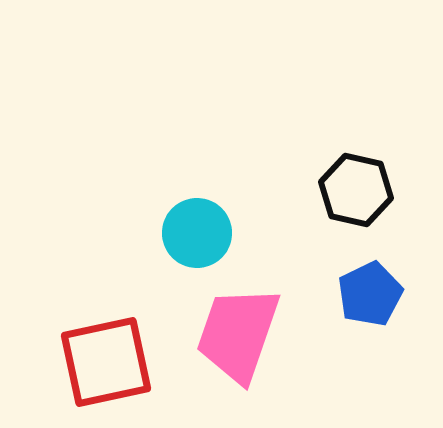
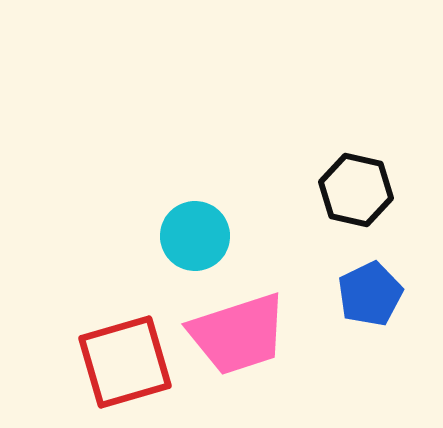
cyan circle: moved 2 px left, 3 px down
pink trapezoid: rotated 127 degrees counterclockwise
red square: moved 19 px right; rotated 4 degrees counterclockwise
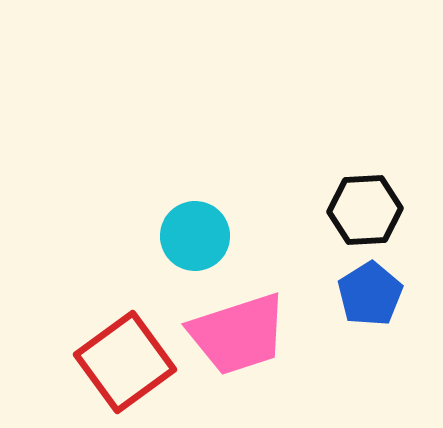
black hexagon: moved 9 px right, 20 px down; rotated 16 degrees counterclockwise
blue pentagon: rotated 6 degrees counterclockwise
red square: rotated 20 degrees counterclockwise
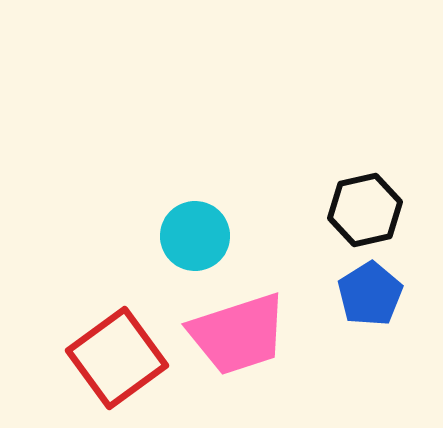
black hexagon: rotated 10 degrees counterclockwise
red square: moved 8 px left, 4 px up
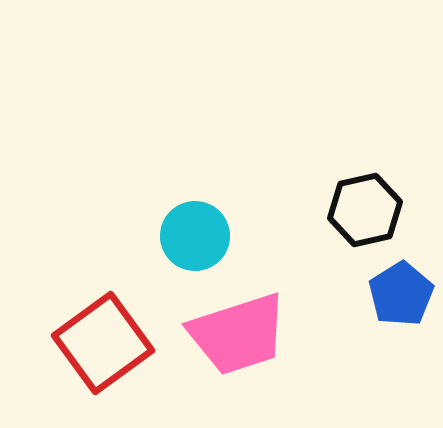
blue pentagon: moved 31 px right
red square: moved 14 px left, 15 px up
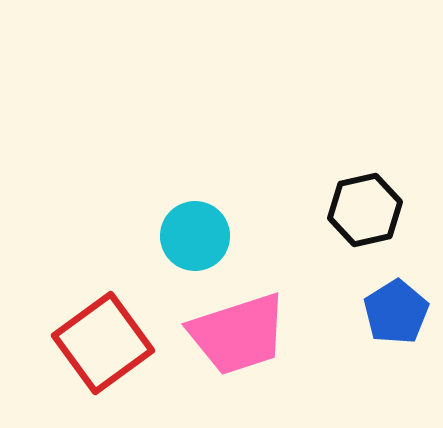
blue pentagon: moved 5 px left, 18 px down
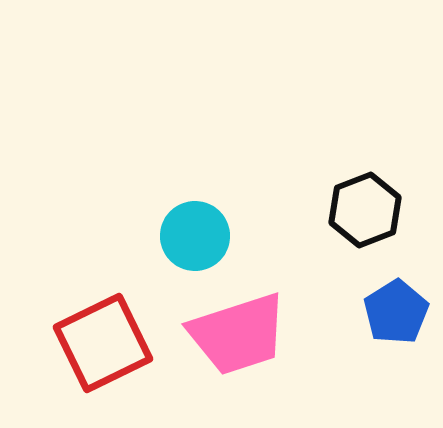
black hexagon: rotated 8 degrees counterclockwise
red square: rotated 10 degrees clockwise
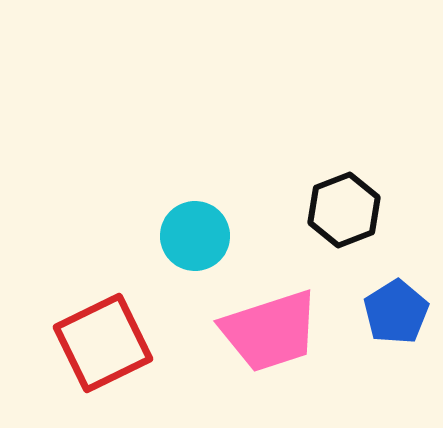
black hexagon: moved 21 px left
pink trapezoid: moved 32 px right, 3 px up
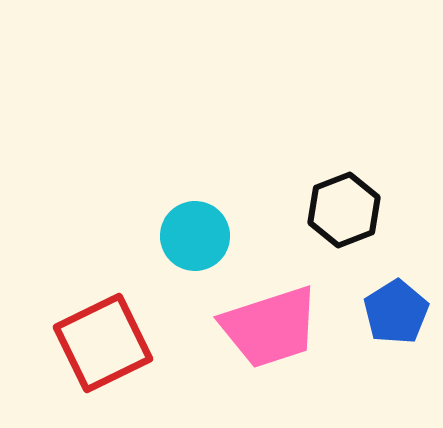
pink trapezoid: moved 4 px up
